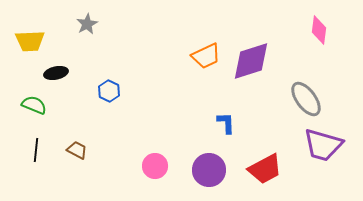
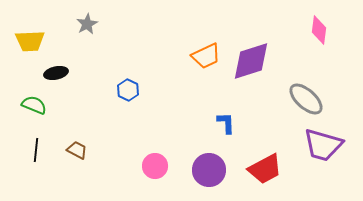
blue hexagon: moved 19 px right, 1 px up
gray ellipse: rotated 12 degrees counterclockwise
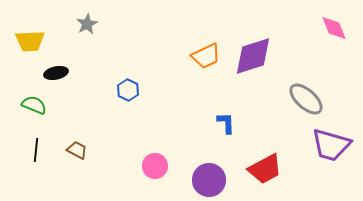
pink diamond: moved 15 px right, 2 px up; rotated 28 degrees counterclockwise
purple diamond: moved 2 px right, 5 px up
purple trapezoid: moved 8 px right
purple circle: moved 10 px down
